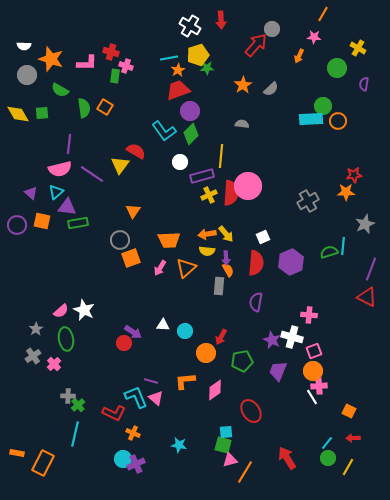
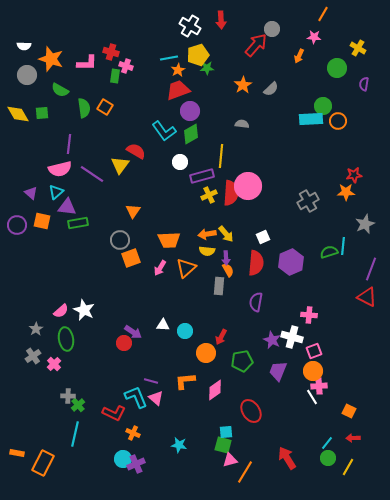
green diamond at (191, 134): rotated 15 degrees clockwise
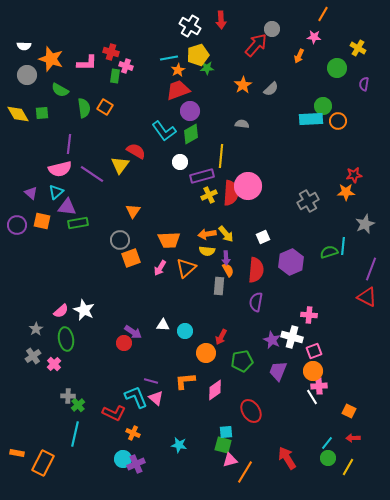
red semicircle at (256, 263): moved 7 px down
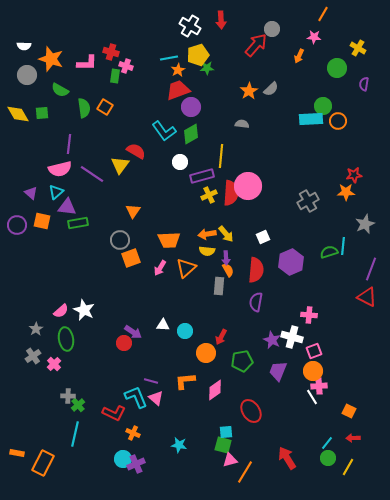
orange star at (243, 85): moved 6 px right, 6 px down
purple circle at (190, 111): moved 1 px right, 4 px up
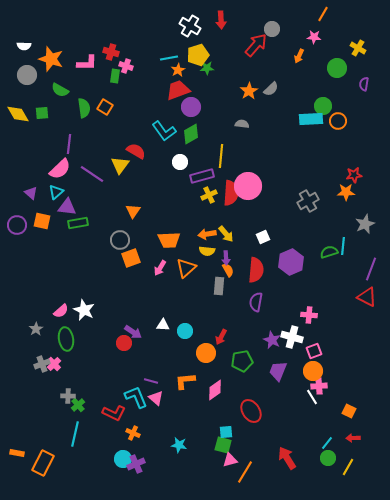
pink semicircle at (60, 169): rotated 30 degrees counterclockwise
gray cross at (33, 356): moved 9 px right, 8 px down; rotated 14 degrees clockwise
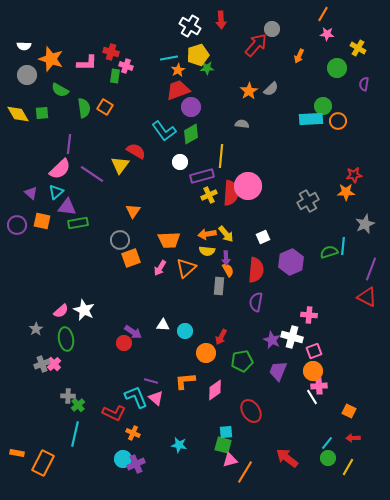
pink star at (314, 37): moved 13 px right, 3 px up
red arrow at (287, 458): rotated 20 degrees counterclockwise
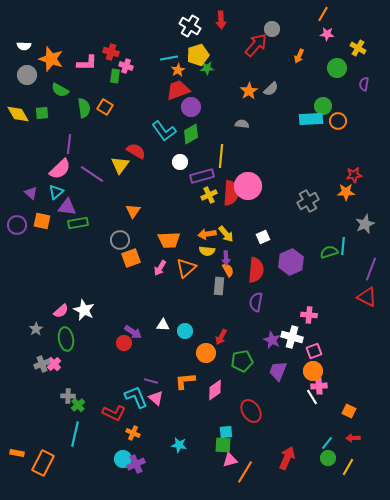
green square at (223, 445): rotated 12 degrees counterclockwise
red arrow at (287, 458): rotated 75 degrees clockwise
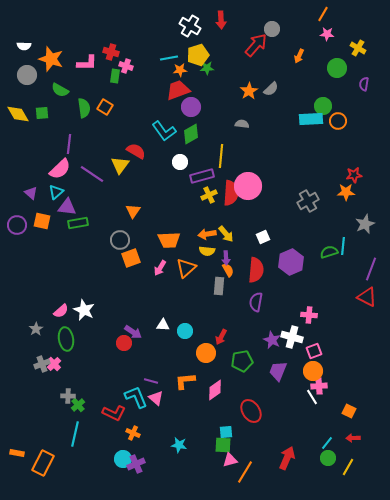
orange star at (178, 70): moved 2 px right; rotated 24 degrees clockwise
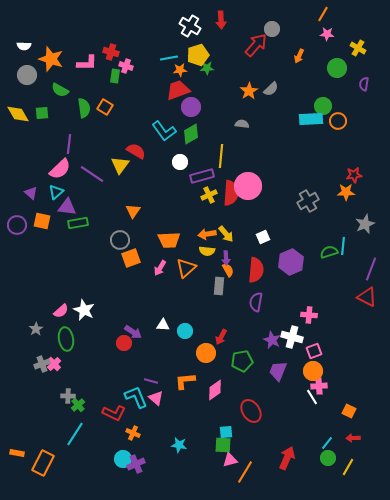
cyan line at (75, 434): rotated 20 degrees clockwise
